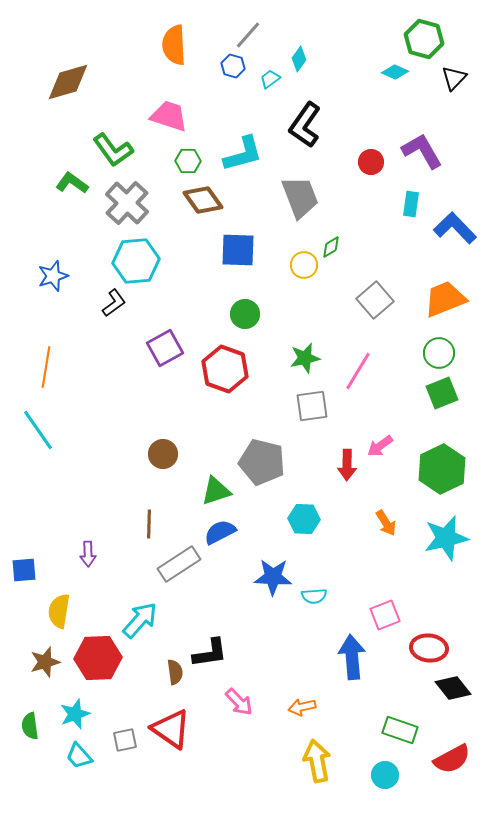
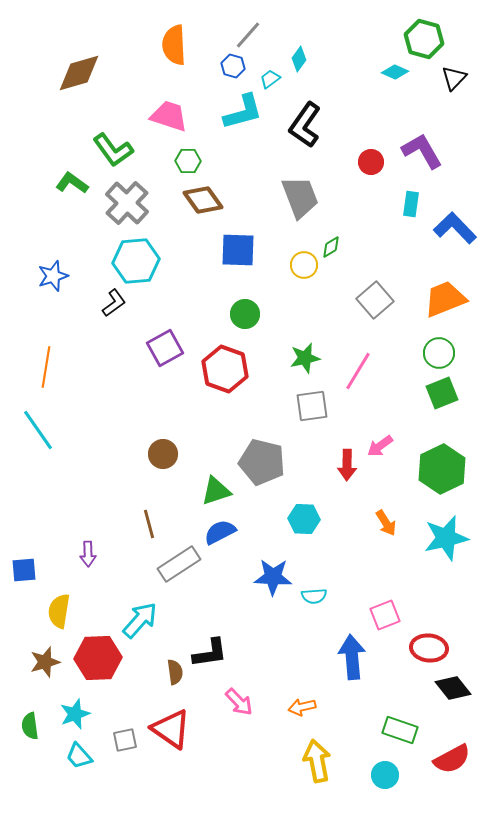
brown diamond at (68, 82): moved 11 px right, 9 px up
cyan L-shape at (243, 154): moved 42 px up
brown line at (149, 524): rotated 16 degrees counterclockwise
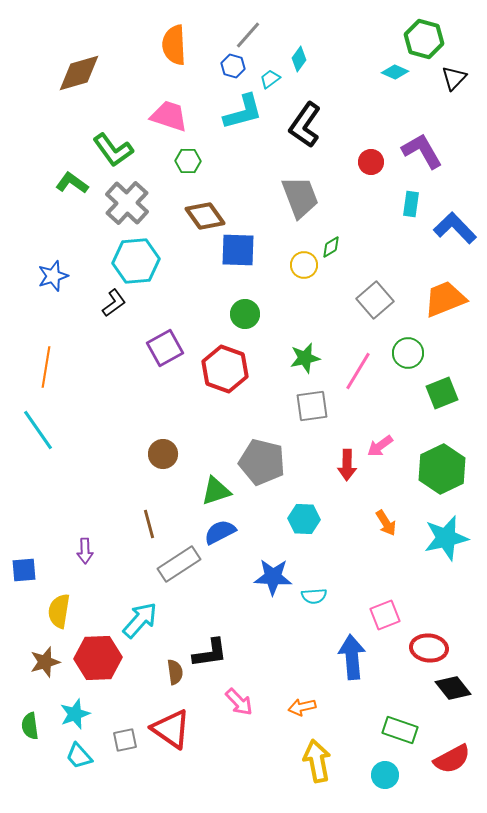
brown diamond at (203, 200): moved 2 px right, 16 px down
green circle at (439, 353): moved 31 px left
purple arrow at (88, 554): moved 3 px left, 3 px up
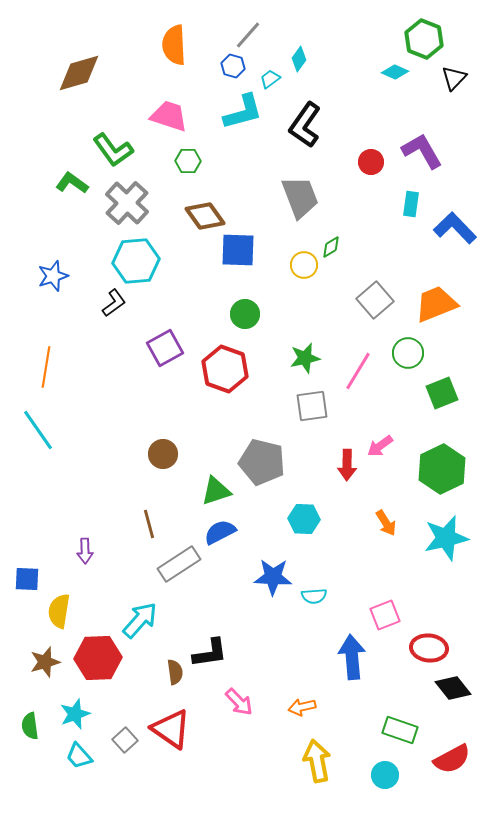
green hexagon at (424, 39): rotated 6 degrees clockwise
orange trapezoid at (445, 299): moved 9 px left, 5 px down
blue square at (24, 570): moved 3 px right, 9 px down; rotated 8 degrees clockwise
gray square at (125, 740): rotated 30 degrees counterclockwise
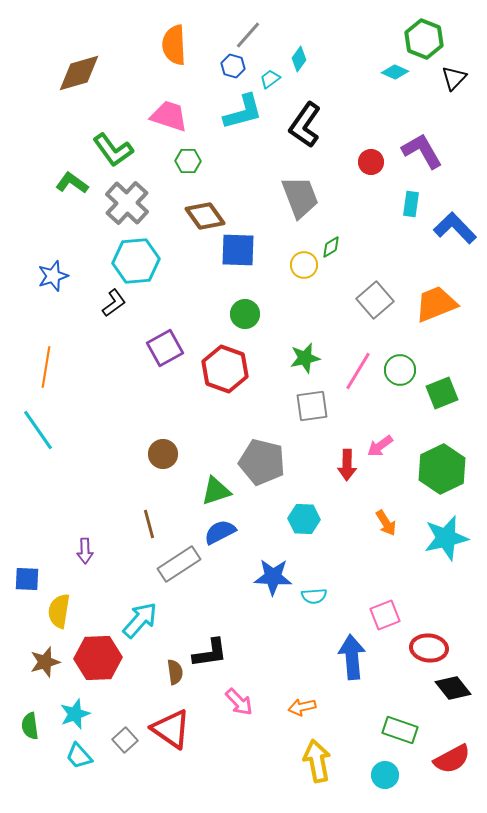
green circle at (408, 353): moved 8 px left, 17 px down
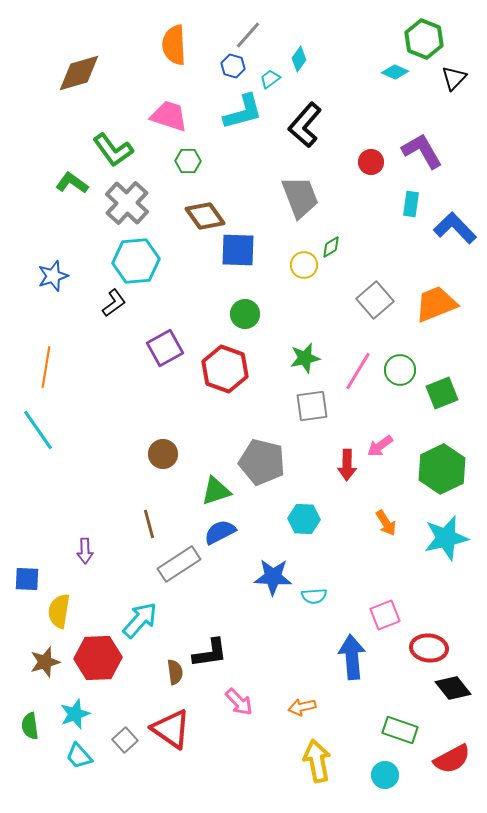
black L-shape at (305, 125): rotated 6 degrees clockwise
